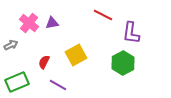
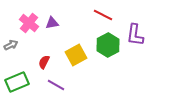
purple L-shape: moved 4 px right, 2 px down
green hexagon: moved 15 px left, 18 px up
purple line: moved 2 px left
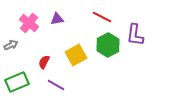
red line: moved 1 px left, 2 px down
purple triangle: moved 5 px right, 4 px up
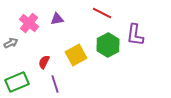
red line: moved 4 px up
gray arrow: moved 2 px up
purple line: moved 1 px left, 1 px up; rotated 42 degrees clockwise
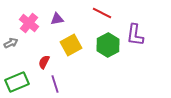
yellow square: moved 5 px left, 10 px up
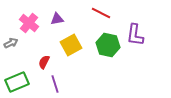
red line: moved 1 px left
green hexagon: rotated 20 degrees counterclockwise
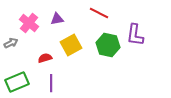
red line: moved 2 px left
red semicircle: moved 1 px right, 4 px up; rotated 48 degrees clockwise
purple line: moved 4 px left, 1 px up; rotated 18 degrees clockwise
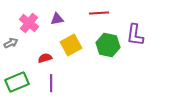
red line: rotated 30 degrees counterclockwise
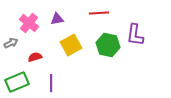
red semicircle: moved 10 px left, 1 px up
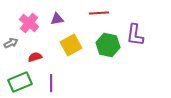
green rectangle: moved 3 px right
